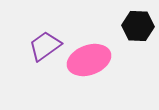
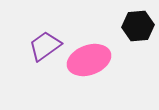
black hexagon: rotated 8 degrees counterclockwise
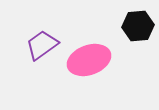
purple trapezoid: moved 3 px left, 1 px up
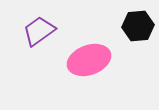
purple trapezoid: moved 3 px left, 14 px up
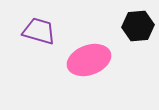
purple trapezoid: rotated 52 degrees clockwise
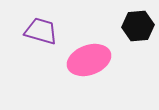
purple trapezoid: moved 2 px right
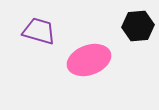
purple trapezoid: moved 2 px left
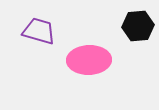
pink ellipse: rotated 18 degrees clockwise
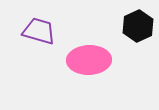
black hexagon: rotated 20 degrees counterclockwise
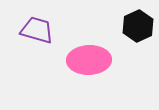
purple trapezoid: moved 2 px left, 1 px up
